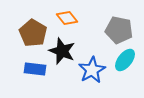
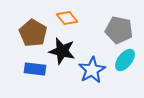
black star: rotated 8 degrees counterclockwise
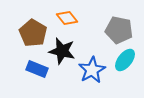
blue rectangle: moved 2 px right; rotated 15 degrees clockwise
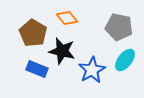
gray pentagon: moved 3 px up
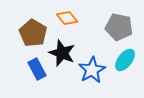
black star: moved 2 px down; rotated 8 degrees clockwise
blue rectangle: rotated 40 degrees clockwise
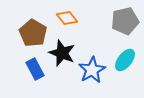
gray pentagon: moved 6 px right, 6 px up; rotated 24 degrees counterclockwise
blue rectangle: moved 2 px left
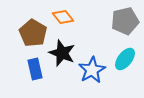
orange diamond: moved 4 px left, 1 px up
cyan ellipse: moved 1 px up
blue rectangle: rotated 15 degrees clockwise
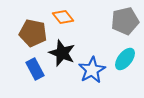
brown pentagon: rotated 20 degrees counterclockwise
blue rectangle: rotated 15 degrees counterclockwise
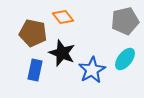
blue rectangle: moved 1 px down; rotated 40 degrees clockwise
